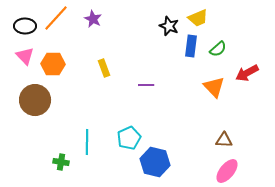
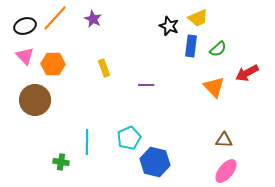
orange line: moved 1 px left
black ellipse: rotated 20 degrees counterclockwise
pink ellipse: moved 1 px left
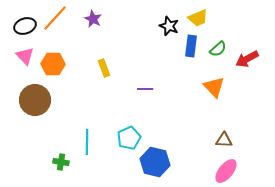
red arrow: moved 14 px up
purple line: moved 1 px left, 4 px down
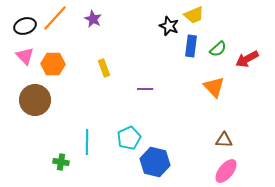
yellow trapezoid: moved 4 px left, 3 px up
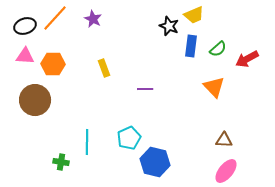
pink triangle: rotated 42 degrees counterclockwise
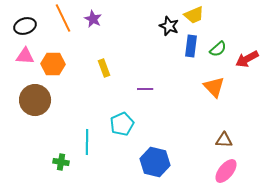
orange line: moved 8 px right; rotated 68 degrees counterclockwise
cyan pentagon: moved 7 px left, 14 px up
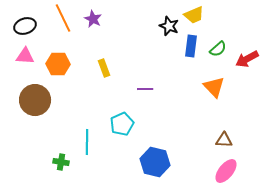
orange hexagon: moved 5 px right
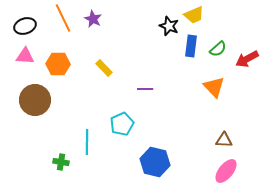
yellow rectangle: rotated 24 degrees counterclockwise
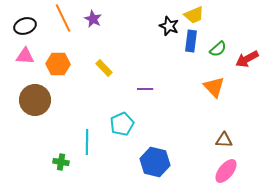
blue rectangle: moved 5 px up
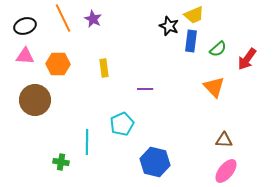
red arrow: rotated 25 degrees counterclockwise
yellow rectangle: rotated 36 degrees clockwise
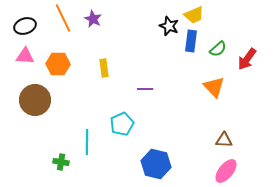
blue hexagon: moved 1 px right, 2 px down
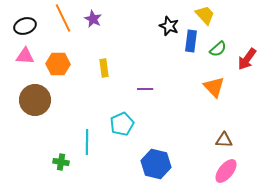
yellow trapezoid: moved 11 px right; rotated 110 degrees counterclockwise
